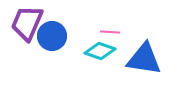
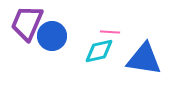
cyan diamond: moved 1 px left; rotated 32 degrees counterclockwise
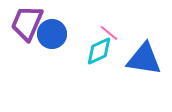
pink line: moved 1 px left, 1 px down; rotated 36 degrees clockwise
blue circle: moved 2 px up
cyan diamond: rotated 12 degrees counterclockwise
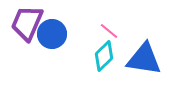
pink line: moved 2 px up
cyan diamond: moved 5 px right, 5 px down; rotated 20 degrees counterclockwise
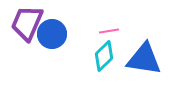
pink line: rotated 48 degrees counterclockwise
